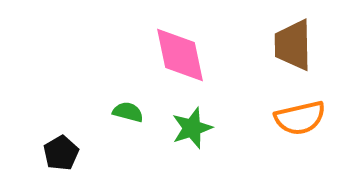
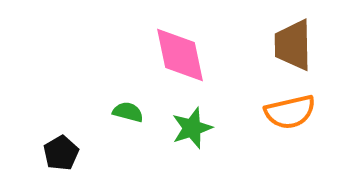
orange semicircle: moved 10 px left, 6 px up
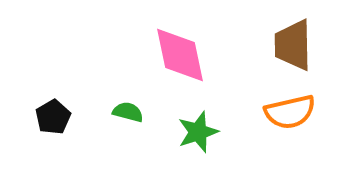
green star: moved 6 px right, 4 px down
black pentagon: moved 8 px left, 36 px up
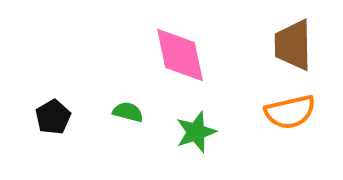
green star: moved 2 px left
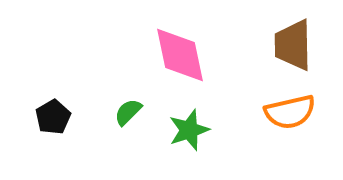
green semicircle: rotated 60 degrees counterclockwise
green star: moved 7 px left, 2 px up
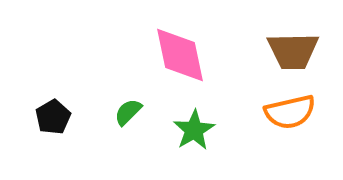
brown trapezoid: moved 6 px down; rotated 90 degrees counterclockwise
green star: moved 5 px right; rotated 12 degrees counterclockwise
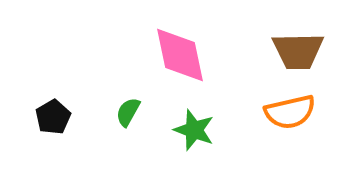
brown trapezoid: moved 5 px right
green semicircle: rotated 16 degrees counterclockwise
green star: rotated 21 degrees counterclockwise
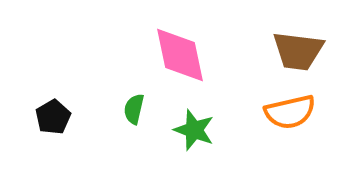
brown trapezoid: rotated 8 degrees clockwise
green semicircle: moved 6 px right, 3 px up; rotated 16 degrees counterclockwise
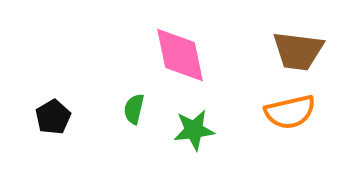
green star: rotated 27 degrees counterclockwise
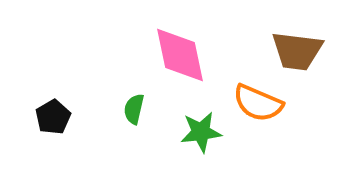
brown trapezoid: moved 1 px left
orange semicircle: moved 32 px left, 9 px up; rotated 36 degrees clockwise
green star: moved 7 px right, 2 px down
